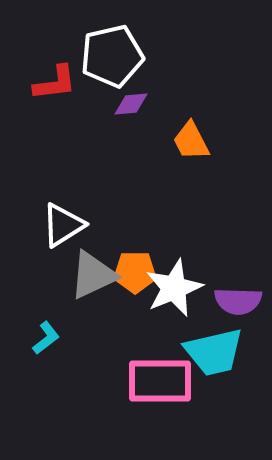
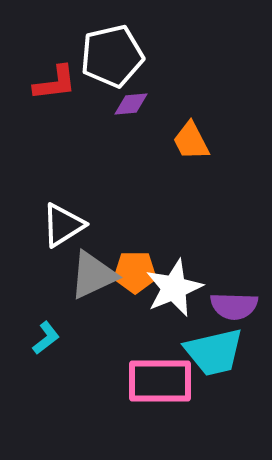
purple semicircle: moved 4 px left, 5 px down
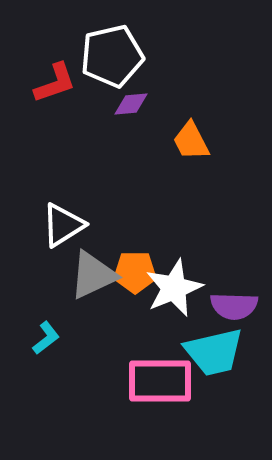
red L-shape: rotated 12 degrees counterclockwise
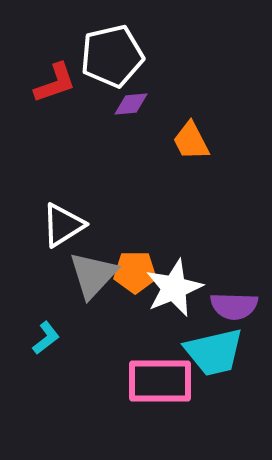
gray triangle: rotated 22 degrees counterclockwise
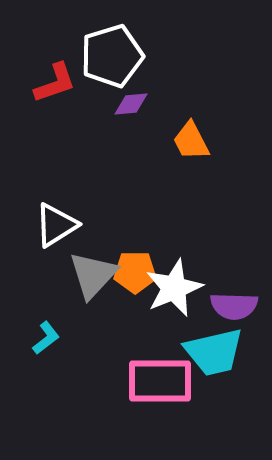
white pentagon: rotated 4 degrees counterclockwise
white triangle: moved 7 px left
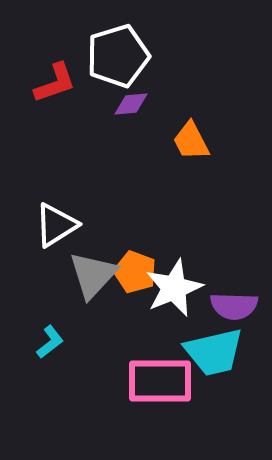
white pentagon: moved 6 px right
orange pentagon: rotated 21 degrees clockwise
cyan L-shape: moved 4 px right, 4 px down
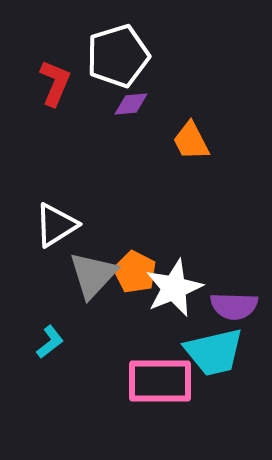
red L-shape: rotated 48 degrees counterclockwise
orange pentagon: rotated 6 degrees clockwise
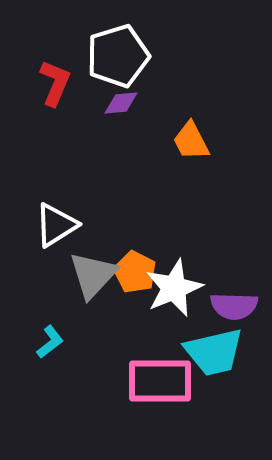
purple diamond: moved 10 px left, 1 px up
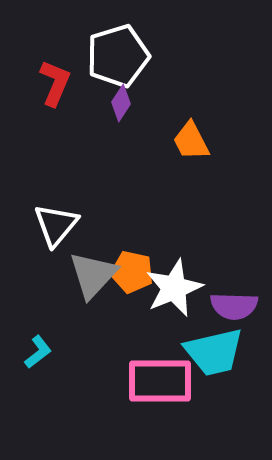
purple diamond: rotated 51 degrees counterclockwise
white triangle: rotated 18 degrees counterclockwise
orange pentagon: moved 3 px left; rotated 15 degrees counterclockwise
cyan L-shape: moved 12 px left, 10 px down
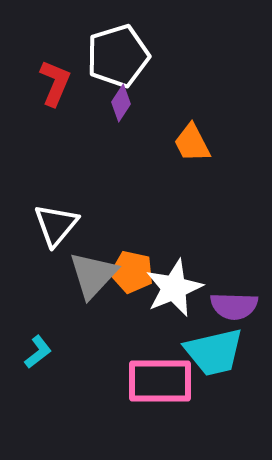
orange trapezoid: moved 1 px right, 2 px down
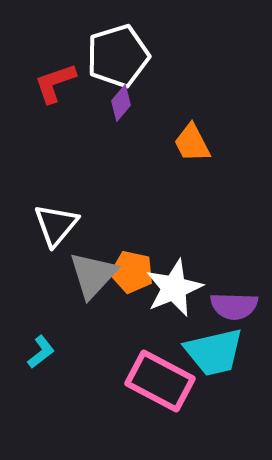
red L-shape: rotated 132 degrees counterclockwise
purple diamond: rotated 6 degrees clockwise
cyan L-shape: moved 3 px right
pink rectangle: rotated 28 degrees clockwise
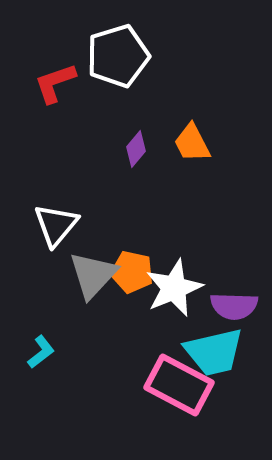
purple diamond: moved 15 px right, 46 px down
pink rectangle: moved 19 px right, 4 px down
